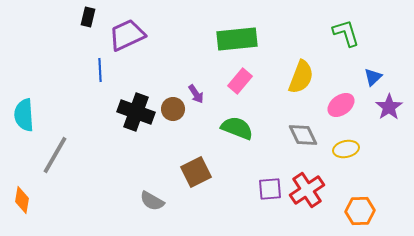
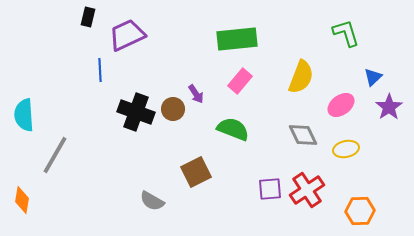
green semicircle: moved 4 px left, 1 px down
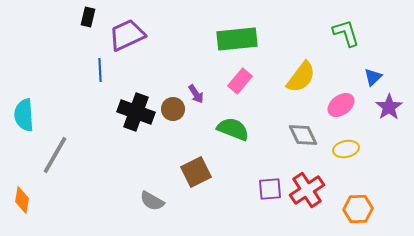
yellow semicircle: rotated 16 degrees clockwise
orange hexagon: moved 2 px left, 2 px up
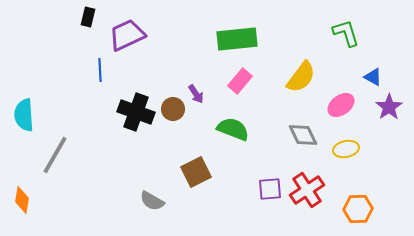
blue triangle: rotated 48 degrees counterclockwise
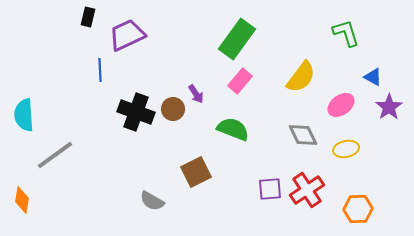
green rectangle: rotated 48 degrees counterclockwise
gray line: rotated 24 degrees clockwise
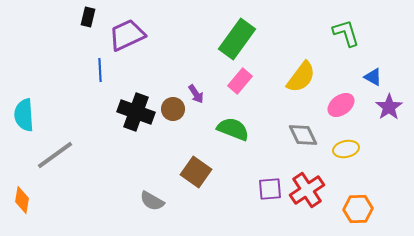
brown square: rotated 28 degrees counterclockwise
